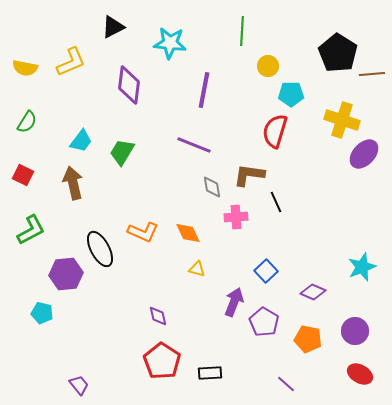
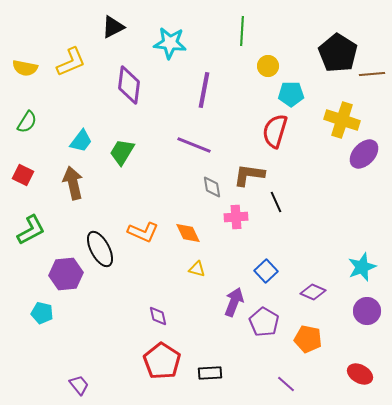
purple circle at (355, 331): moved 12 px right, 20 px up
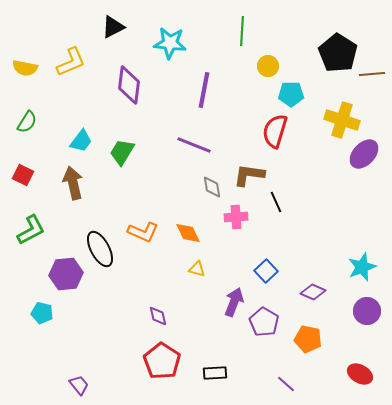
black rectangle at (210, 373): moved 5 px right
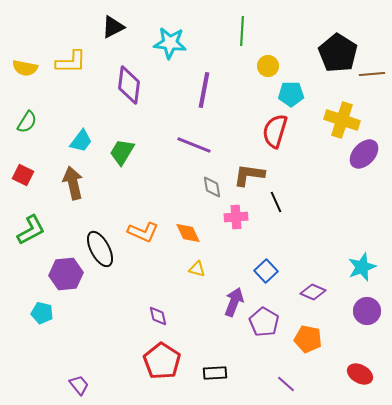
yellow L-shape at (71, 62): rotated 24 degrees clockwise
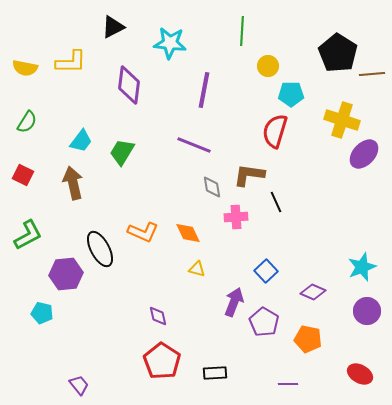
green L-shape at (31, 230): moved 3 px left, 5 px down
purple line at (286, 384): moved 2 px right; rotated 42 degrees counterclockwise
